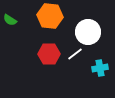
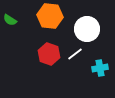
white circle: moved 1 px left, 3 px up
red hexagon: rotated 20 degrees clockwise
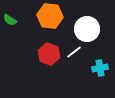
white line: moved 1 px left, 2 px up
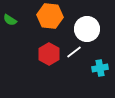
red hexagon: rotated 10 degrees clockwise
